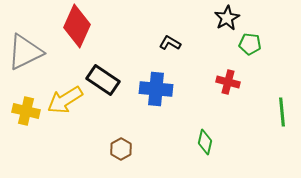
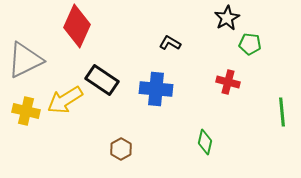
gray triangle: moved 8 px down
black rectangle: moved 1 px left
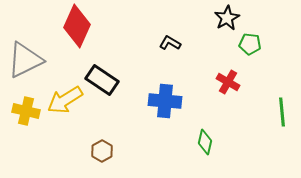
red cross: rotated 15 degrees clockwise
blue cross: moved 9 px right, 12 px down
brown hexagon: moved 19 px left, 2 px down
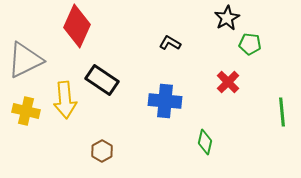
red cross: rotated 15 degrees clockwise
yellow arrow: rotated 63 degrees counterclockwise
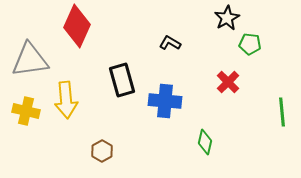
gray triangle: moved 5 px right; rotated 18 degrees clockwise
black rectangle: moved 20 px right; rotated 40 degrees clockwise
yellow arrow: moved 1 px right
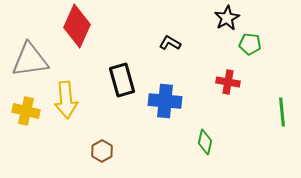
red cross: rotated 35 degrees counterclockwise
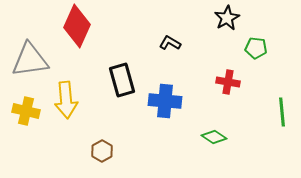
green pentagon: moved 6 px right, 4 px down
green diamond: moved 9 px right, 5 px up; rotated 70 degrees counterclockwise
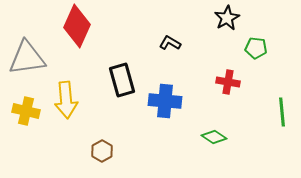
gray triangle: moved 3 px left, 2 px up
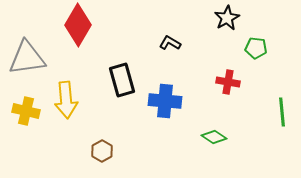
red diamond: moved 1 px right, 1 px up; rotated 6 degrees clockwise
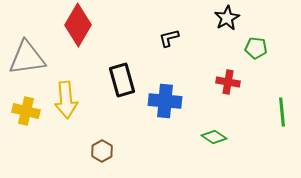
black L-shape: moved 1 px left, 5 px up; rotated 45 degrees counterclockwise
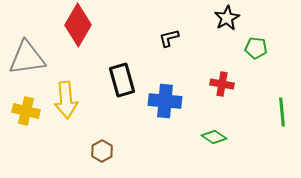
red cross: moved 6 px left, 2 px down
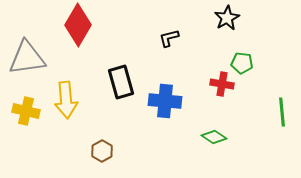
green pentagon: moved 14 px left, 15 px down
black rectangle: moved 1 px left, 2 px down
